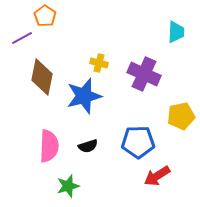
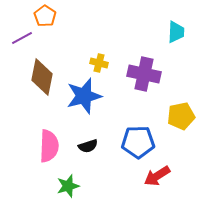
purple cross: rotated 12 degrees counterclockwise
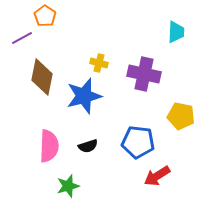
yellow pentagon: rotated 24 degrees clockwise
blue pentagon: rotated 8 degrees clockwise
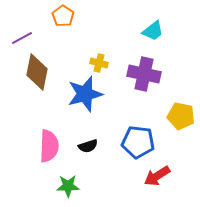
orange pentagon: moved 18 px right
cyan trapezoid: moved 23 px left, 1 px up; rotated 50 degrees clockwise
brown diamond: moved 5 px left, 5 px up
blue star: moved 1 px right, 2 px up
green star: rotated 15 degrees clockwise
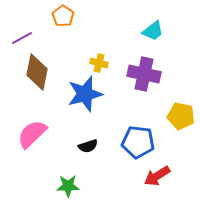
pink semicircle: moved 17 px left, 12 px up; rotated 136 degrees counterclockwise
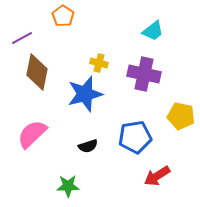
blue pentagon: moved 3 px left, 5 px up; rotated 16 degrees counterclockwise
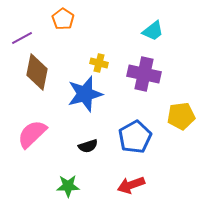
orange pentagon: moved 3 px down
yellow pentagon: rotated 20 degrees counterclockwise
blue pentagon: rotated 20 degrees counterclockwise
red arrow: moved 26 px left, 9 px down; rotated 12 degrees clockwise
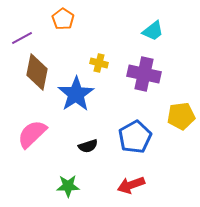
blue star: moved 9 px left; rotated 18 degrees counterclockwise
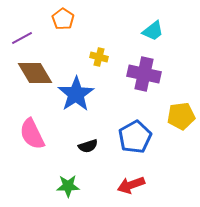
yellow cross: moved 6 px up
brown diamond: moved 2 px left, 1 px down; rotated 42 degrees counterclockwise
pink semicircle: rotated 72 degrees counterclockwise
